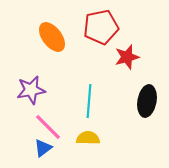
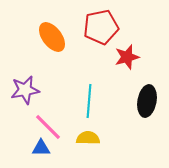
purple star: moved 6 px left
blue triangle: moved 2 px left; rotated 36 degrees clockwise
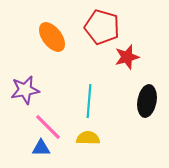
red pentagon: moved 1 px right; rotated 28 degrees clockwise
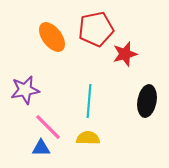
red pentagon: moved 6 px left, 2 px down; rotated 28 degrees counterclockwise
red star: moved 2 px left, 3 px up
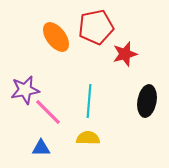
red pentagon: moved 2 px up
orange ellipse: moved 4 px right
pink line: moved 15 px up
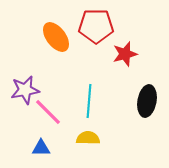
red pentagon: moved 1 px up; rotated 12 degrees clockwise
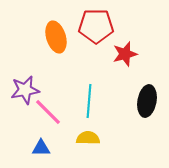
orange ellipse: rotated 20 degrees clockwise
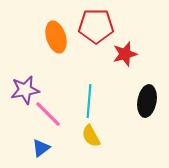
pink line: moved 2 px down
yellow semicircle: moved 3 px right, 2 px up; rotated 120 degrees counterclockwise
blue triangle: rotated 36 degrees counterclockwise
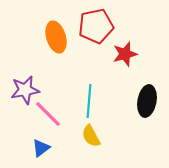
red pentagon: rotated 12 degrees counterclockwise
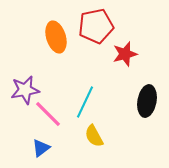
cyan line: moved 4 px left, 1 px down; rotated 20 degrees clockwise
yellow semicircle: moved 3 px right
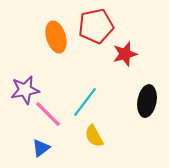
cyan line: rotated 12 degrees clockwise
